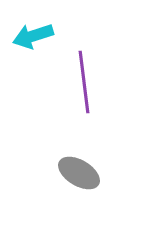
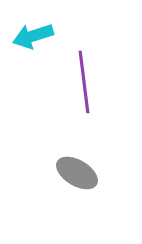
gray ellipse: moved 2 px left
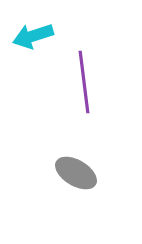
gray ellipse: moved 1 px left
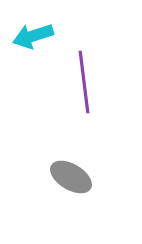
gray ellipse: moved 5 px left, 4 px down
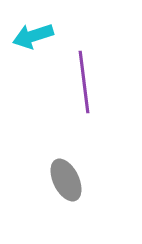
gray ellipse: moved 5 px left, 3 px down; rotated 33 degrees clockwise
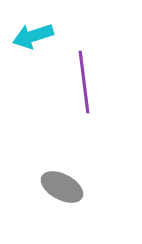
gray ellipse: moved 4 px left, 7 px down; rotated 36 degrees counterclockwise
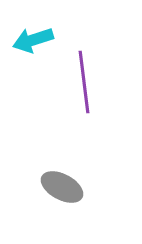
cyan arrow: moved 4 px down
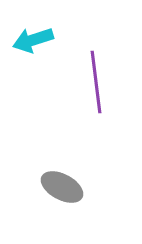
purple line: moved 12 px right
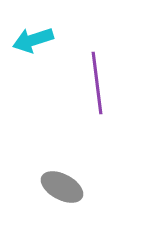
purple line: moved 1 px right, 1 px down
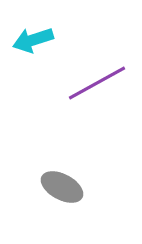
purple line: rotated 68 degrees clockwise
